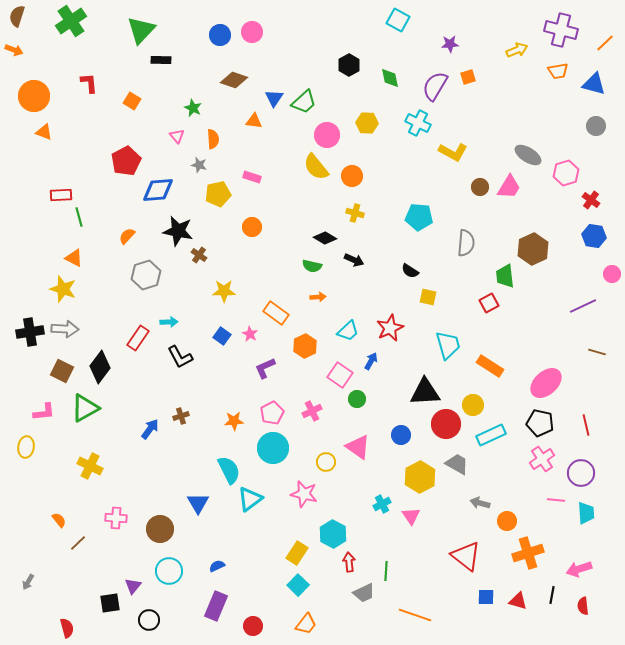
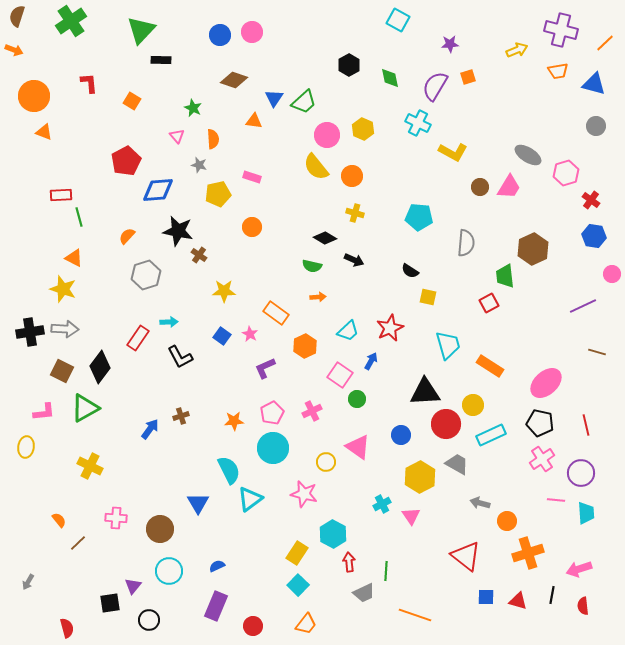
yellow hexagon at (367, 123): moved 4 px left, 6 px down; rotated 20 degrees clockwise
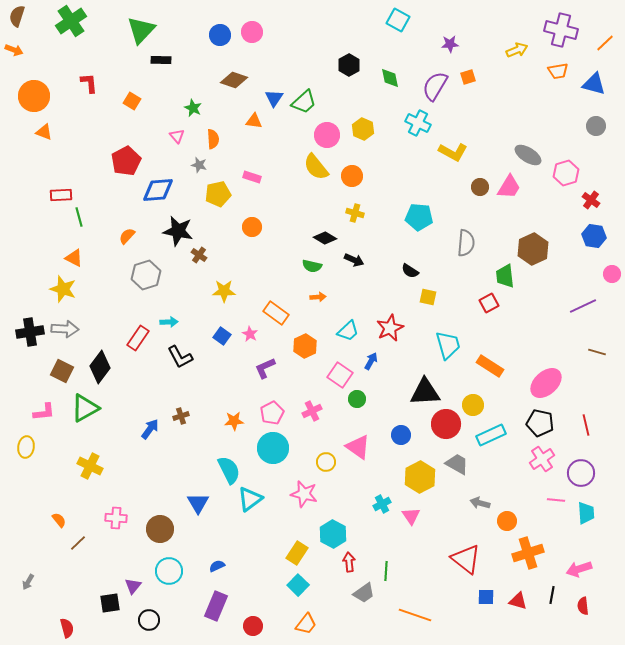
red triangle at (466, 556): moved 3 px down
gray trapezoid at (364, 593): rotated 10 degrees counterclockwise
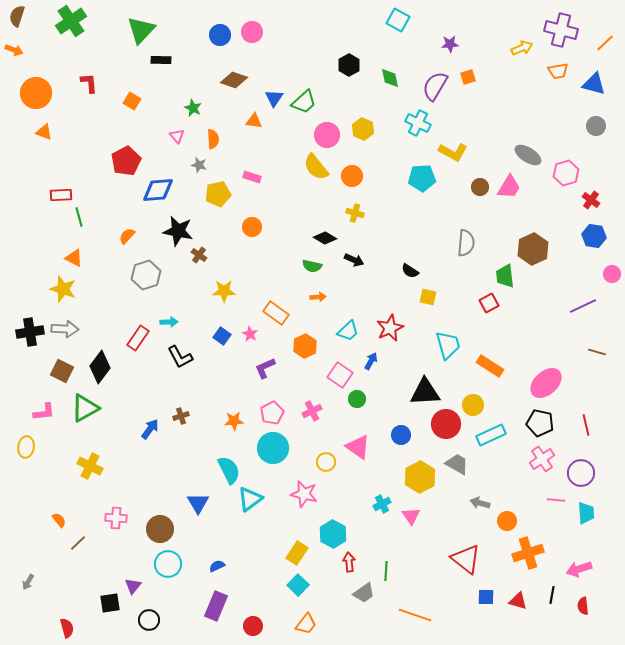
yellow arrow at (517, 50): moved 5 px right, 2 px up
orange circle at (34, 96): moved 2 px right, 3 px up
cyan pentagon at (419, 217): moved 3 px right, 39 px up; rotated 8 degrees counterclockwise
cyan circle at (169, 571): moved 1 px left, 7 px up
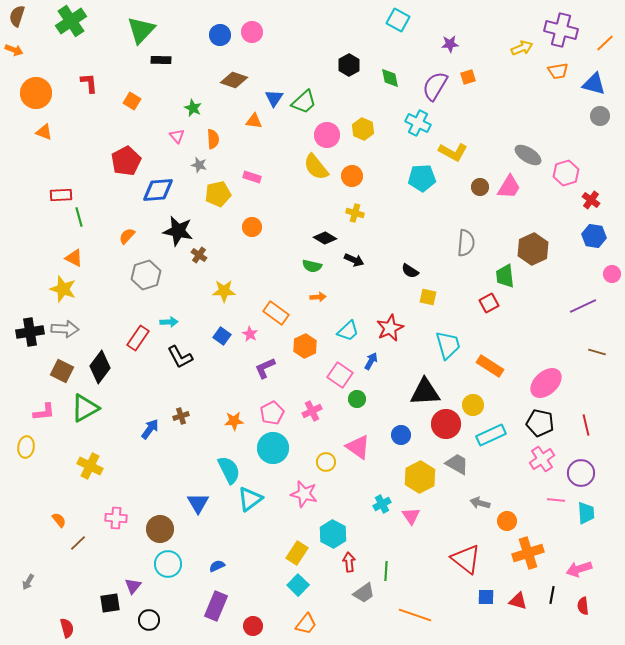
gray circle at (596, 126): moved 4 px right, 10 px up
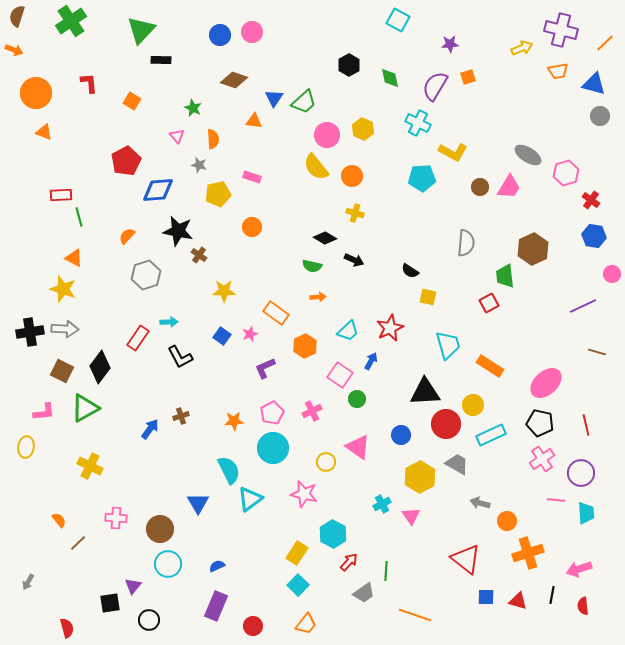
pink star at (250, 334): rotated 21 degrees clockwise
red arrow at (349, 562): rotated 48 degrees clockwise
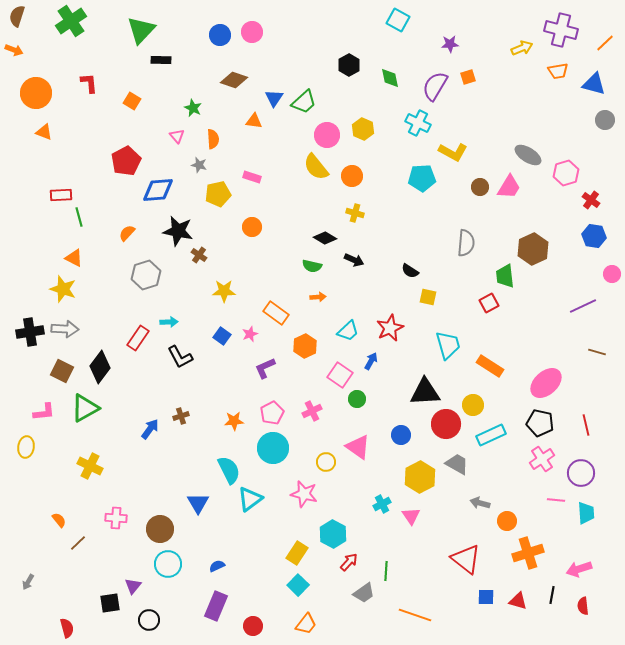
gray circle at (600, 116): moved 5 px right, 4 px down
orange semicircle at (127, 236): moved 3 px up
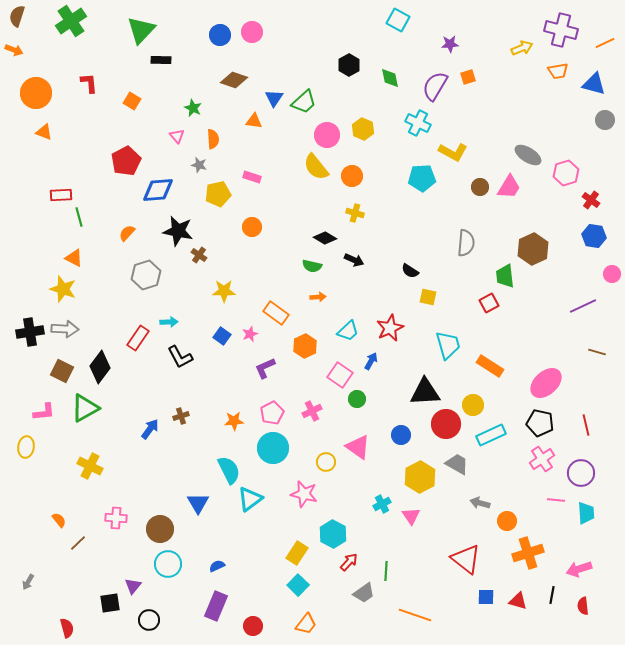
orange line at (605, 43): rotated 18 degrees clockwise
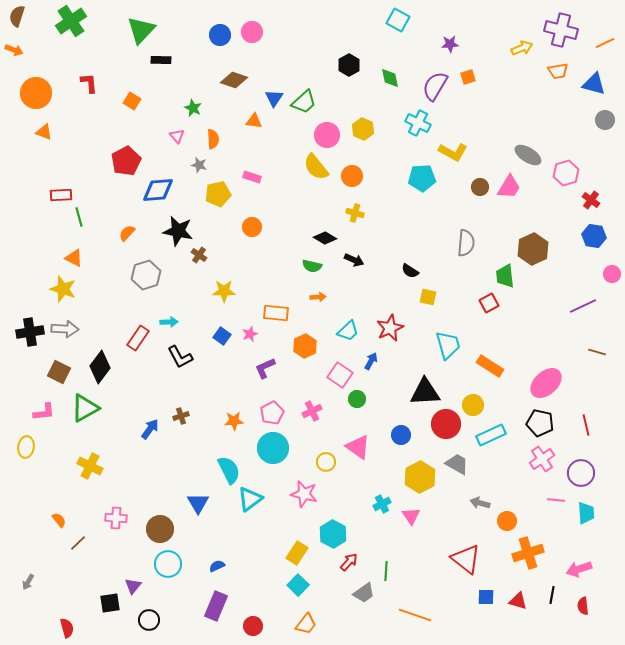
orange rectangle at (276, 313): rotated 30 degrees counterclockwise
brown square at (62, 371): moved 3 px left, 1 px down
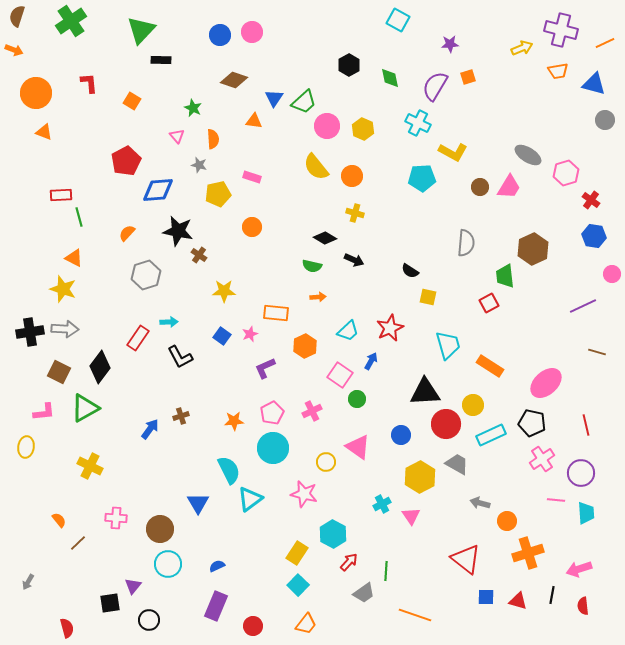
pink circle at (327, 135): moved 9 px up
black pentagon at (540, 423): moved 8 px left
